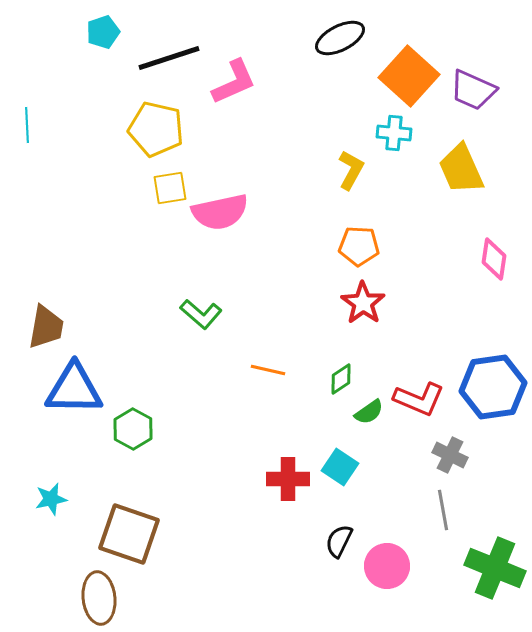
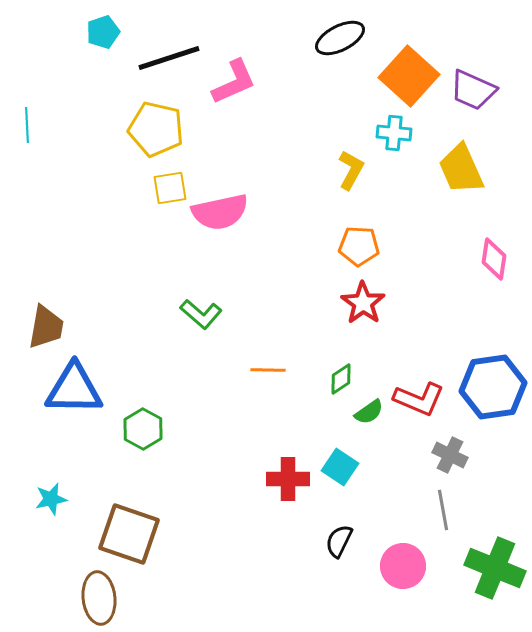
orange line: rotated 12 degrees counterclockwise
green hexagon: moved 10 px right
pink circle: moved 16 px right
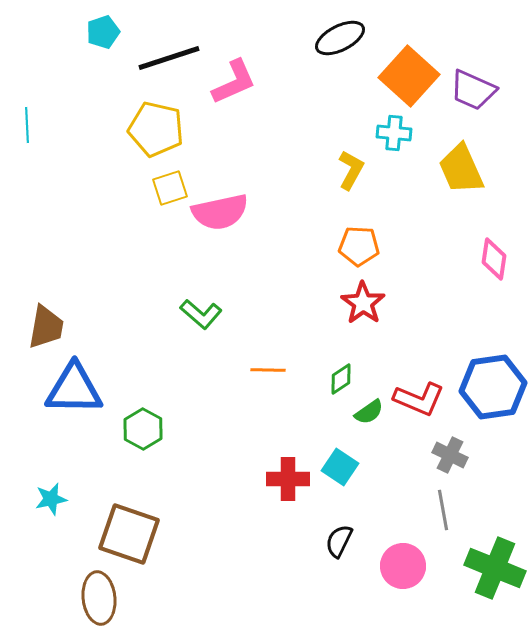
yellow square: rotated 9 degrees counterclockwise
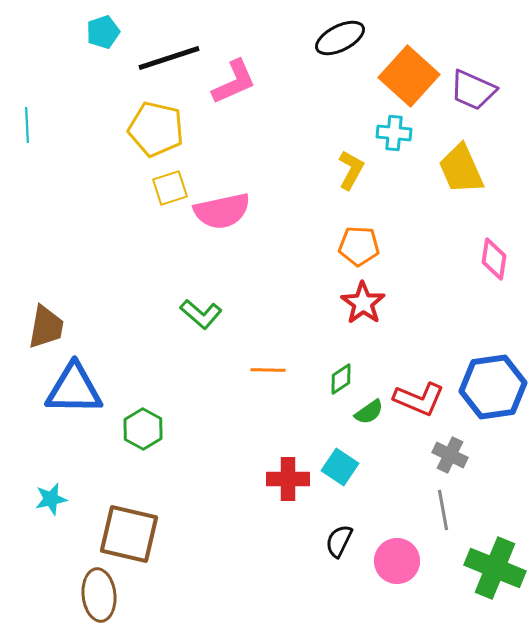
pink semicircle: moved 2 px right, 1 px up
brown square: rotated 6 degrees counterclockwise
pink circle: moved 6 px left, 5 px up
brown ellipse: moved 3 px up
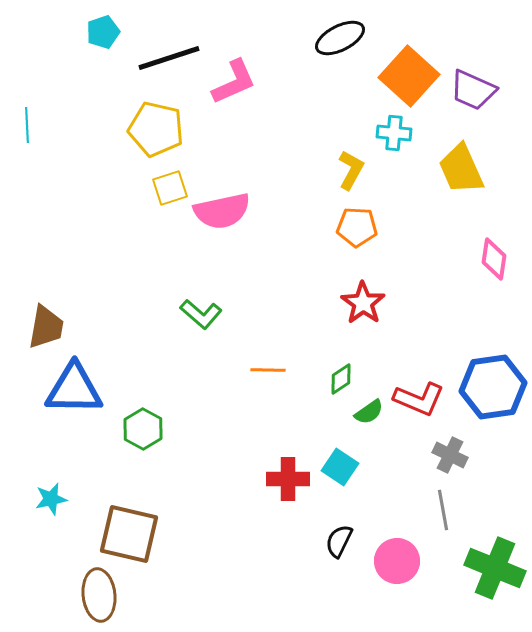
orange pentagon: moved 2 px left, 19 px up
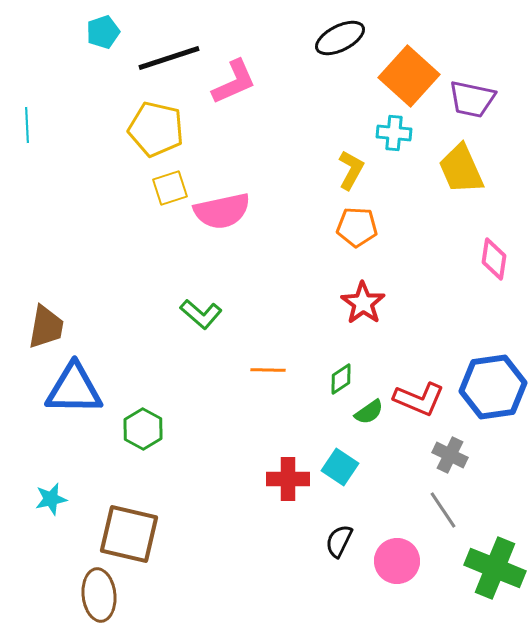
purple trapezoid: moved 1 px left, 9 px down; rotated 12 degrees counterclockwise
gray line: rotated 24 degrees counterclockwise
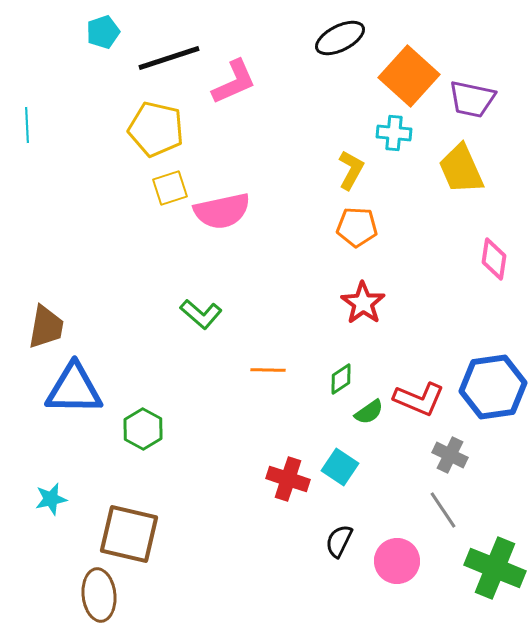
red cross: rotated 18 degrees clockwise
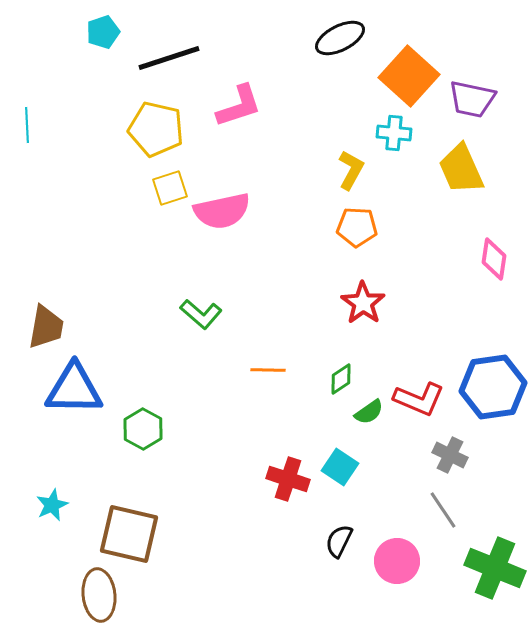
pink L-shape: moved 5 px right, 24 px down; rotated 6 degrees clockwise
cyan star: moved 1 px right, 6 px down; rotated 12 degrees counterclockwise
